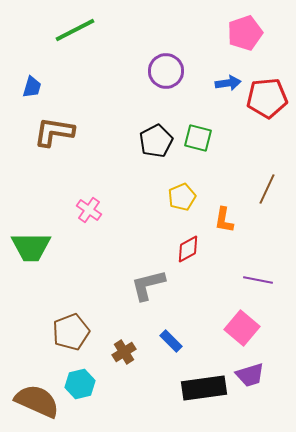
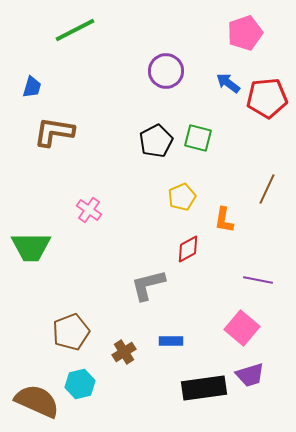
blue arrow: rotated 135 degrees counterclockwise
blue rectangle: rotated 45 degrees counterclockwise
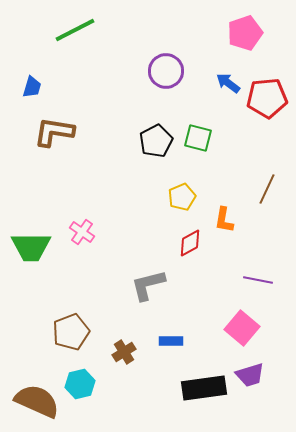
pink cross: moved 7 px left, 22 px down
red diamond: moved 2 px right, 6 px up
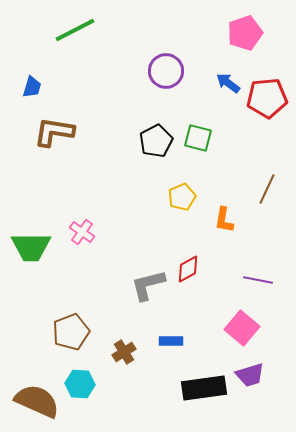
red diamond: moved 2 px left, 26 px down
cyan hexagon: rotated 16 degrees clockwise
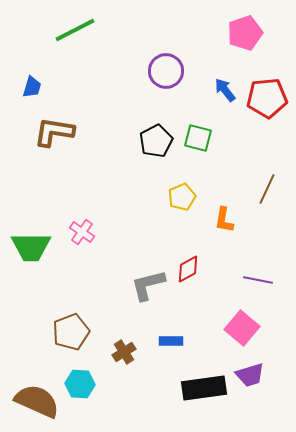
blue arrow: moved 3 px left, 7 px down; rotated 15 degrees clockwise
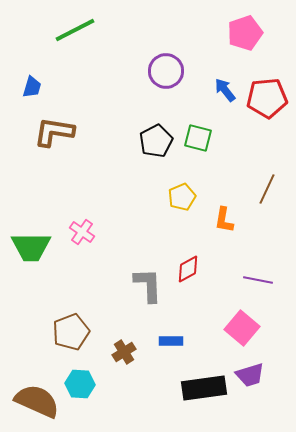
gray L-shape: rotated 102 degrees clockwise
